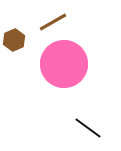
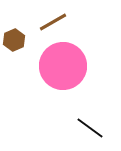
pink circle: moved 1 px left, 2 px down
black line: moved 2 px right
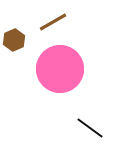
pink circle: moved 3 px left, 3 px down
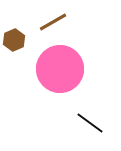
black line: moved 5 px up
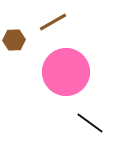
brown hexagon: rotated 20 degrees clockwise
pink circle: moved 6 px right, 3 px down
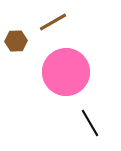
brown hexagon: moved 2 px right, 1 px down
black line: rotated 24 degrees clockwise
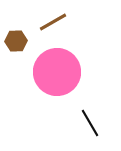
pink circle: moved 9 px left
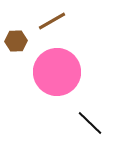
brown line: moved 1 px left, 1 px up
black line: rotated 16 degrees counterclockwise
